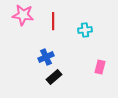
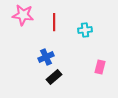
red line: moved 1 px right, 1 px down
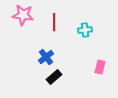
blue cross: rotated 14 degrees counterclockwise
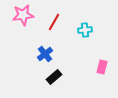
pink star: rotated 15 degrees counterclockwise
red line: rotated 30 degrees clockwise
blue cross: moved 1 px left, 3 px up
pink rectangle: moved 2 px right
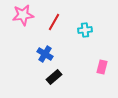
blue cross: rotated 21 degrees counterclockwise
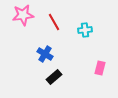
red line: rotated 60 degrees counterclockwise
pink rectangle: moved 2 px left, 1 px down
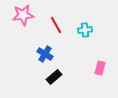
red line: moved 2 px right, 3 px down
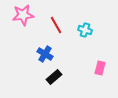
cyan cross: rotated 24 degrees clockwise
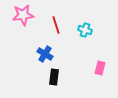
red line: rotated 12 degrees clockwise
black rectangle: rotated 42 degrees counterclockwise
